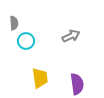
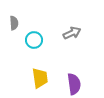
gray arrow: moved 1 px right, 3 px up
cyan circle: moved 8 px right, 1 px up
purple semicircle: moved 3 px left
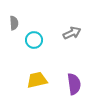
yellow trapezoid: moved 3 px left, 2 px down; rotated 95 degrees counterclockwise
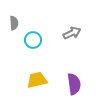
cyan circle: moved 1 px left
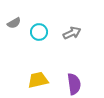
gray semicircle: rotated 64 degrees clockwise
cyan circle: moved 6 px right, 8 px up
yellow trapezoid: moved 1 px right
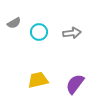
gray arrow: rotated 18 degrees clockwise
purple semicircle: moved 1 px right; rotated 135 degrees counterclockwise
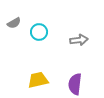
gray arrow: moved 7 px right, 7 px down
purple semicircle: rotated 30 degrees counterclockwise
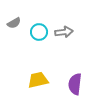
gray arrow: moved 15 px left, 8 px up
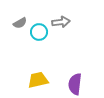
gray semicircle: moved 6 px right
gray arrow: moved 3 px left, 10 px up
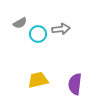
gray arrow: moved 7 px down
cyan circle: moved 1 px left, 2 px down
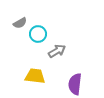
gray arrow: moved 4 px left, 22 px down; rotated 24 degrees counterclockwise
yellow trapezoid: moved 3 px left, 4 px up; rotated 20 degrees clockwise
